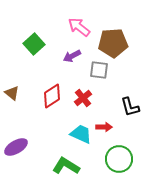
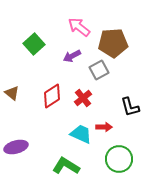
gray square: rotated 36 degrees counterclockwise
purple ellipse: rotated 15 degrees clockwise
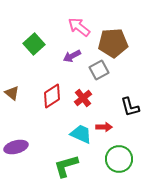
green L-shape: rotated 48 degrees counterclockwise
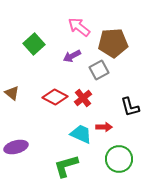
red diamond: moved 3 px right, 1 px down; rotated 60 degrees clockwise
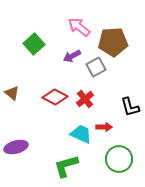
brown pentagon: moved 1 px up
gray square: moved 3 px left, 3 px up
red cross: moved 2 px right, 1 px down
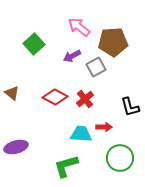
cyan trapezoid: rotated 20 degrees counterclockwise
green circle: moved 1 px right, 1 px up
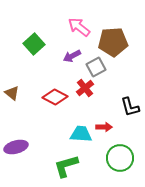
red cross: moved 11 px up
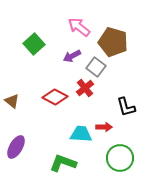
brown pentagon: rotated 20 degrees clockwise
gray square: rotated 24 degrees counterclockwise
brown triangle: moved 8 px down
black L-shape: moved 4 px left
purple ellipse: rotated 45 degrees counterclockwise
green L-shape: moved 3 px left, 3 px up; rotated 36 degrees clockwise
